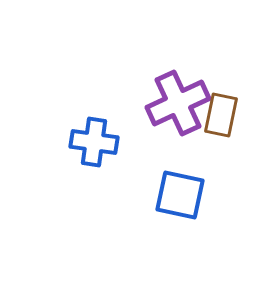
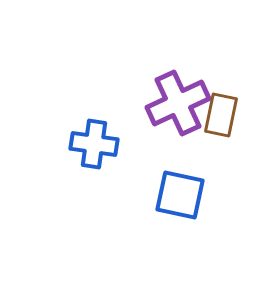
blue cross: moved 2 px down
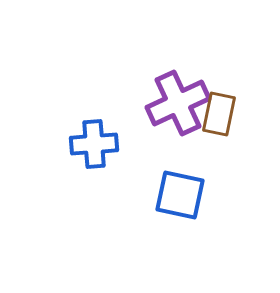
brown rectangle: moved 2 px left, 1 px up
blue cross: rotated 12 degrees counterclockwise
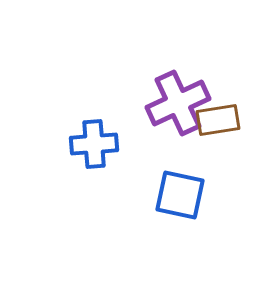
brown rectangle: moved 1 px left, 6 px down; rotated 69 degrees clockwise
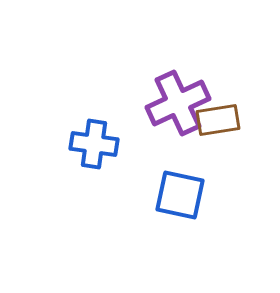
blue cross: rotated 12 degrees clockwise
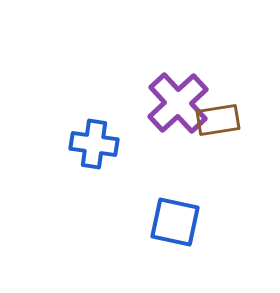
purple cross: rotated 18 degrees counterclockwise
blue square: moved 5 px left, 27 px down
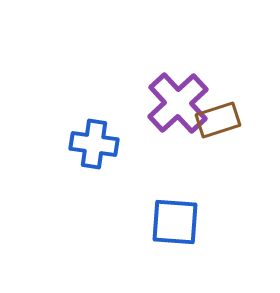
brown rectangle: rotated 9 degrees counterclockwise
blue square: rotated 8 degrees counterclockwise
